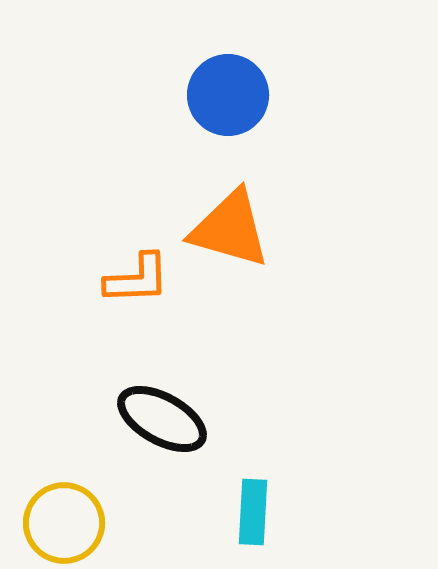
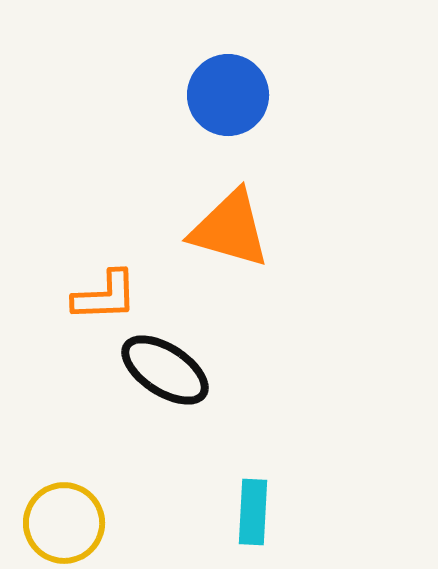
orange L-shape: moved 32 px left, 17 px down
black ellipse: moved 3 px right, 49 px up; rotated 4 degrees clockwise
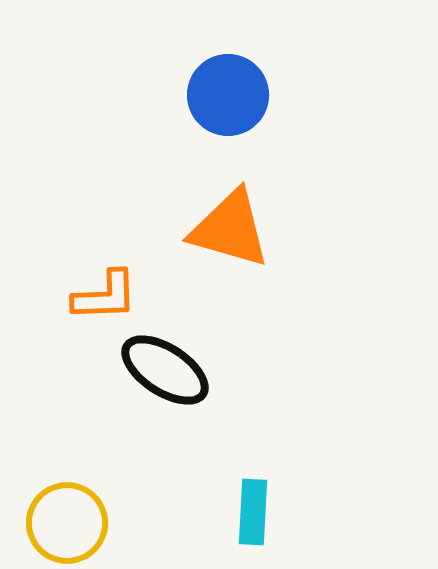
yellow circle: moved 3 px right
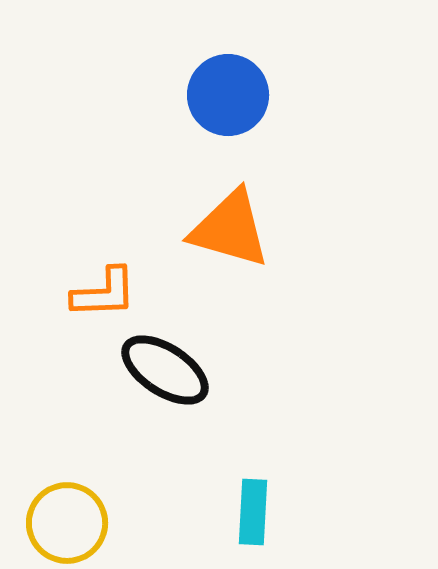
orange L-shape: moved 1 px left, 3 px up
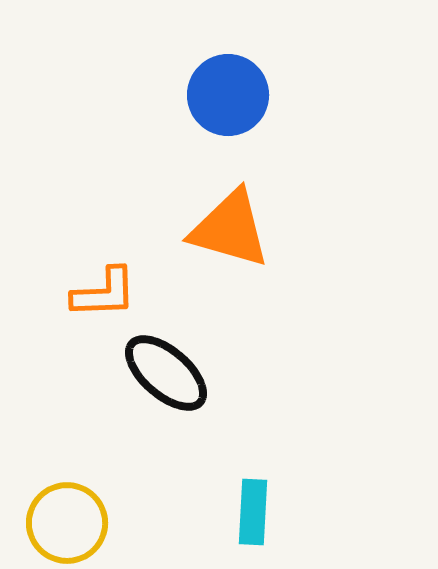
black ellipse: moved 1 px right, 3 px down; rotated 8 degrees clockwise
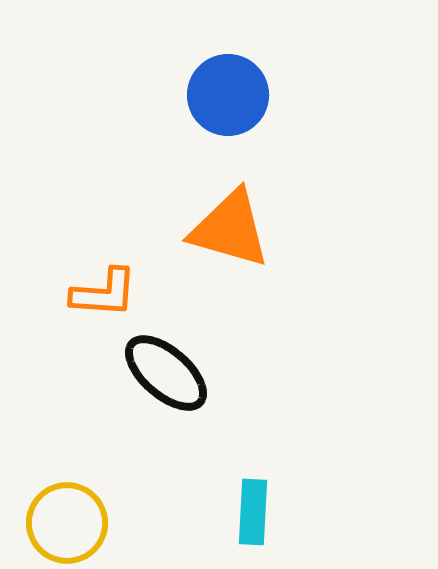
orange L-shape: rotated 6 degrees clockwise
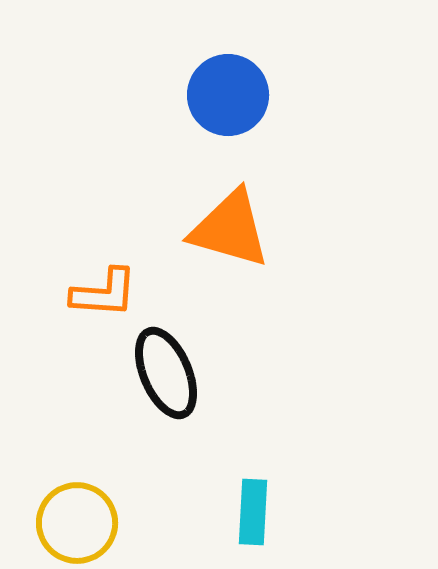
black ellipse: rotated 26 degrees clockwise
yellow circle: moved 10 px right
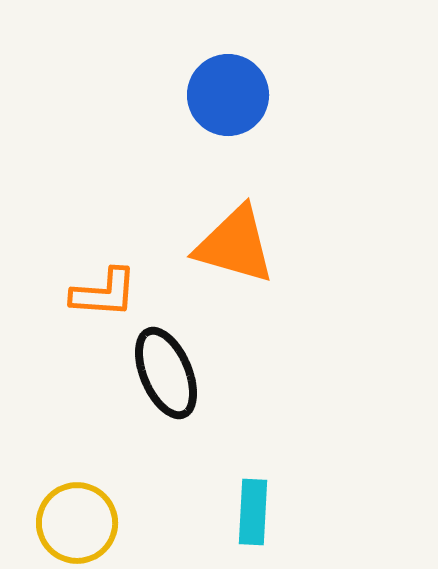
orange triangle: moved 5 px right, 16 px down
